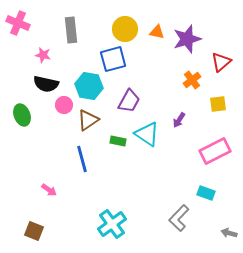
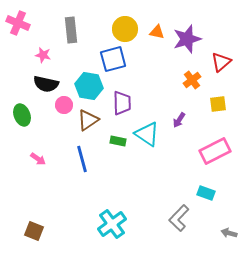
purple trapezoid: moved 7 px left, 2 px down; rotated 30 degrees counterclockwise
pink arrow: moved 11 px left, 31 px up
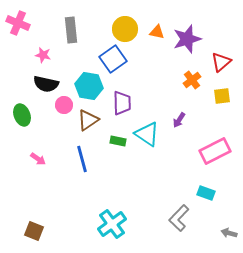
blue square: rotated 20 degrees counterclockwise
yellow square: moved 4 px right, 8 px up
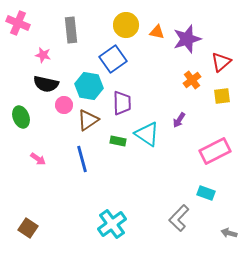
yellow circle: moved 1 px right, 4 px up
green ellipse: moved 1 px left, 2 px down
brown square: moved 6 px left, 3 px up; rotated 12 degrees clockwise
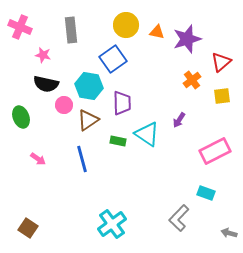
pink cross: moved 2 px right, 4 px down
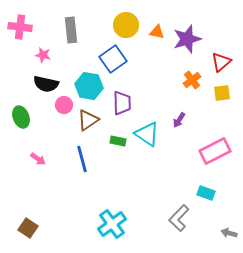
pink cross: rotated 15 degrees counterclockwise
yellow square: moved 3 px up
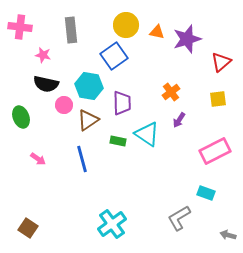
blue square: moved 1 px right, 3 px up
orange cross: moved 21 px left, 12 px down
yellow square: moved 4 px left, 6 px down
gray L-shape: rotated 16 degrees clockwise
gray arrow: moved 1 px left, 2 px down
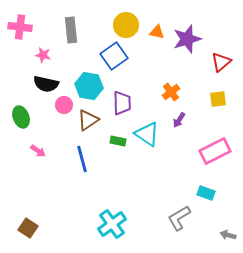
pink arrow: moved 8 px up
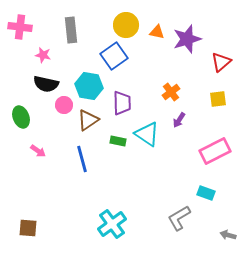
brown square: rotated 30 degrees counterclockwise
